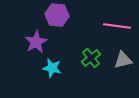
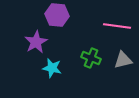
green cross: rotated 30 degrees counterclockwise
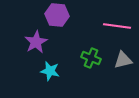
cyan star: moved 2 px left, 3 px down
